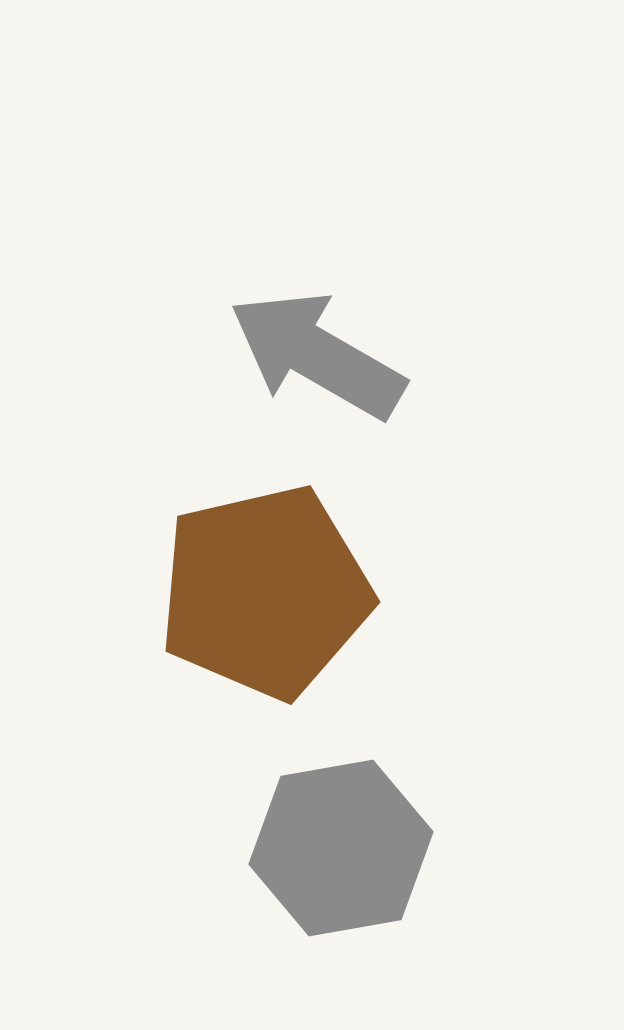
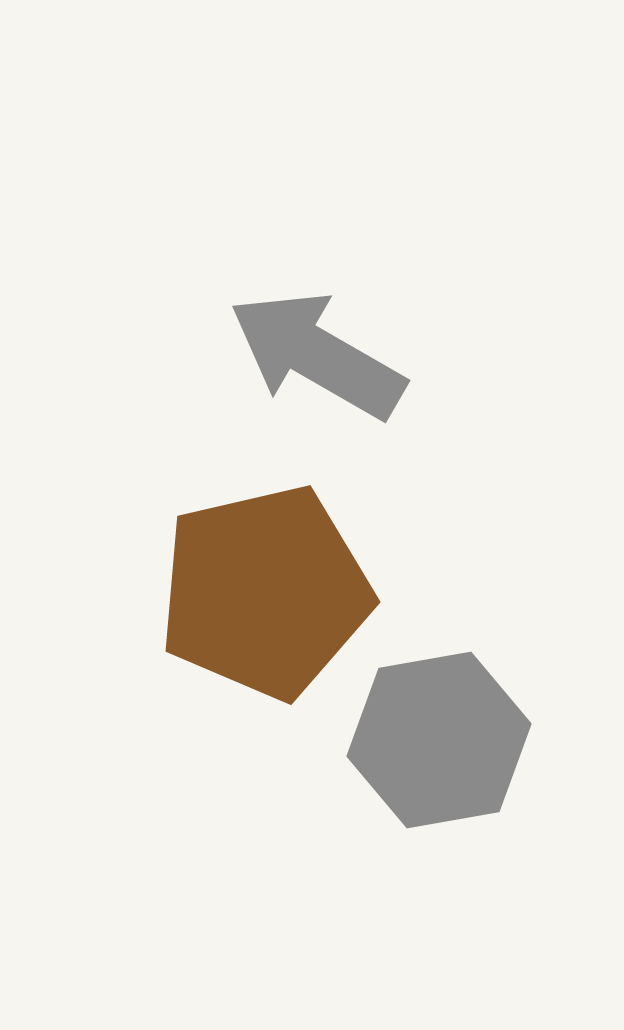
gray hexagon: moved 98 px right, 108 px up
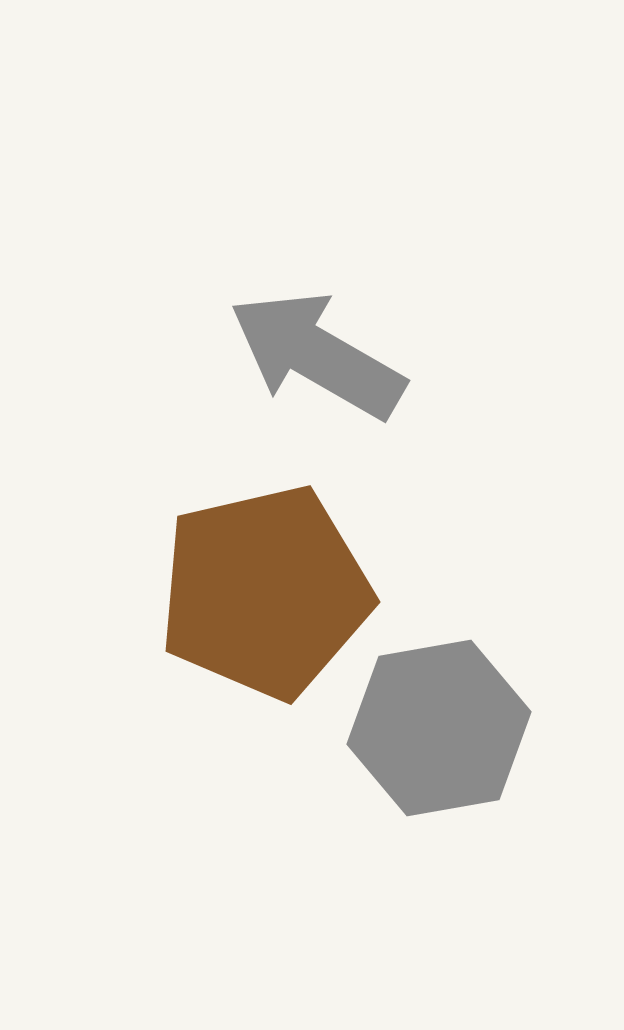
gray hexagon: moved 12 px up
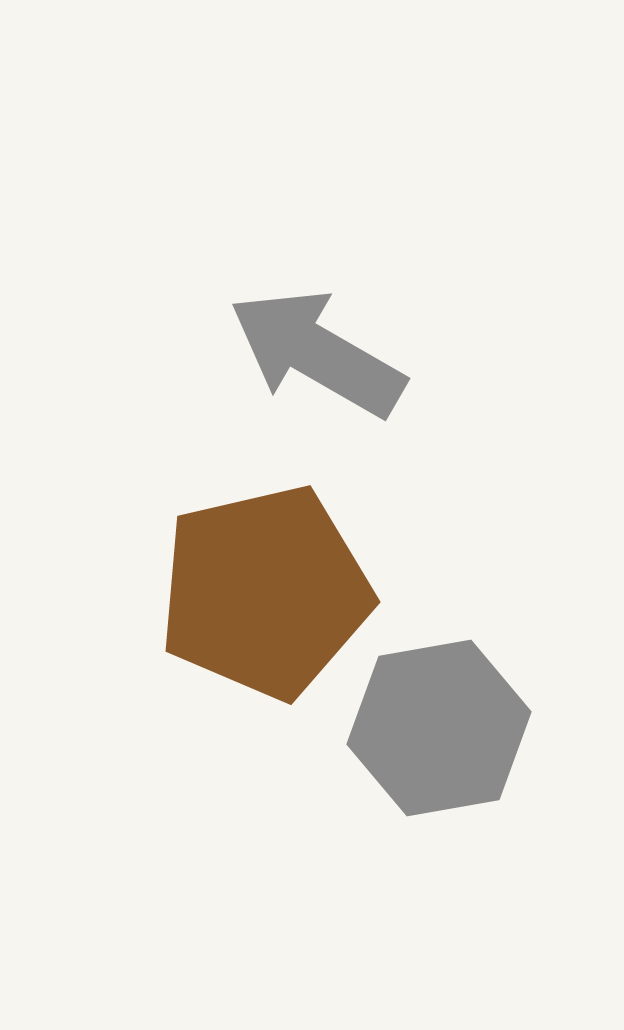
gray arrow: moved 2 px up
